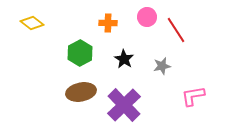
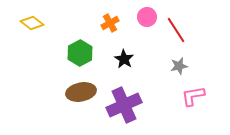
orange cross: moved 2 px right; rotated 30 degrees counterclockwise
gray star: moved 17 px right
purple cross: rotated 20 degrees clockwise
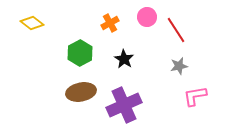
pink L-shape: moved 2 px right
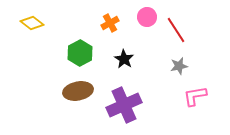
brown ellipse: moved 3 px left, 1 px up
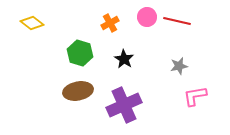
red line: moved 1 px right, 9 px up; rotated 44 degrees counterclockwise
green hexagon: rotated 15 degrees counterclockwise
